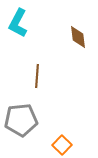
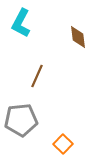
cyan L-shape: moved 3 px right
brown line: rotated 20 degrees clockwise
orange square: moved 1 px right, 1 px up
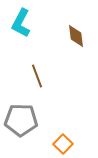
brown diamond: moved 2 px left, 1 px up
brown line: rotated 45 degrees counterclockwise
gray pentagon: rotated 8 degrees clockwise
